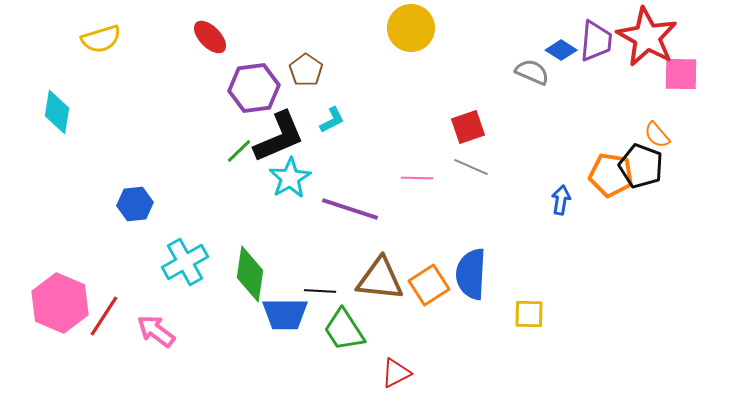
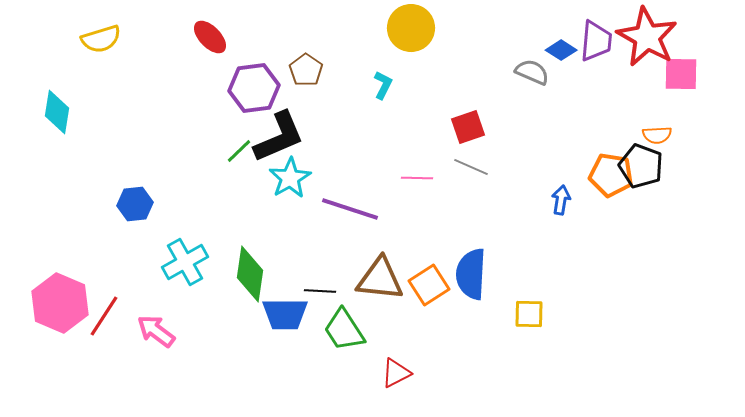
cyan L-shape: moved 51 px right, 35 px up; rotated 36 degrees counterclockwise
orange semicircle: rotated 52 degrees counterclockwise
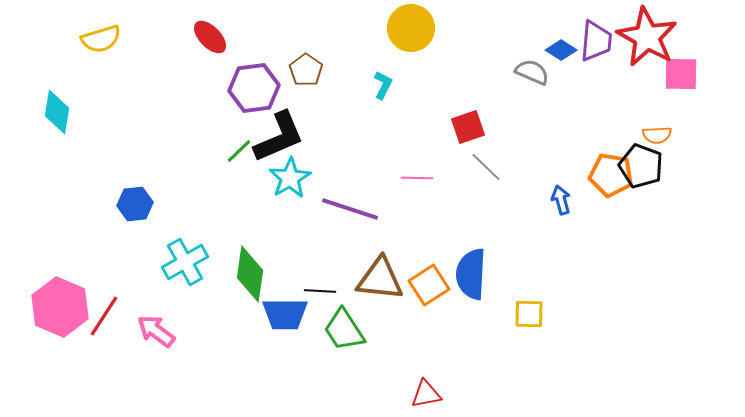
gray line: moved 15 px right; rotated 20 degrees clockwise
blue arrow: rotated 24 degrees counterclockwise
pink hexagon: moved 4 px down
red triangle: moved 30 px right, 21 px down; rotated 16 degrees clockwise
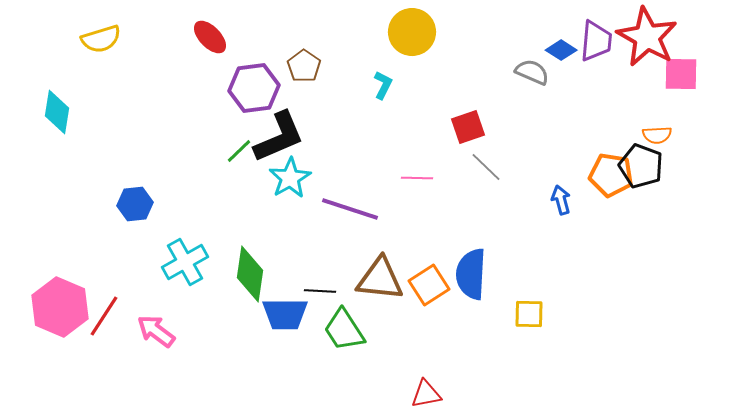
yellow circle: moved 1 px right, 4 px down
brown pentagon: moved 2 px left, 4 px up
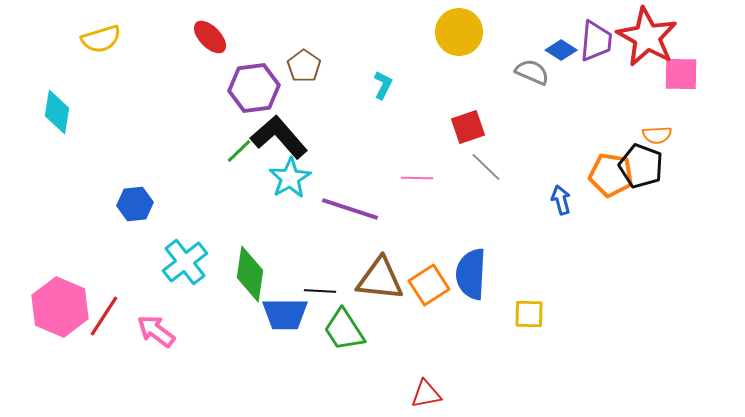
yellow circle: moved 47 px right
black L-shape: rotated 108 degrees counterclockwise
cyan cross: rotated 9 degrees counterclockwise
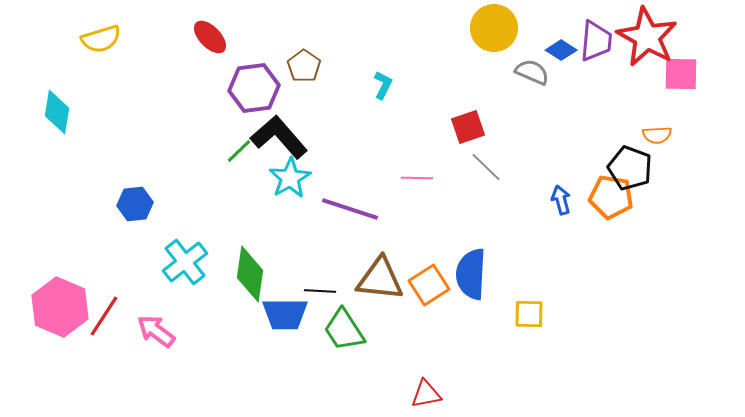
yellow circle: moved 35 px right, 4 px up
black pentagon: moved 11 px left, 2 px down
orange pentagon: moved 22 px down
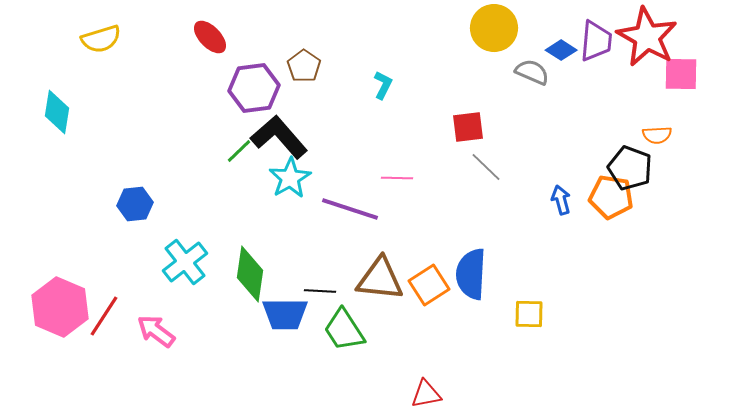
red square: rotated 12 degrees clockwise
pink line: moved 20 px left
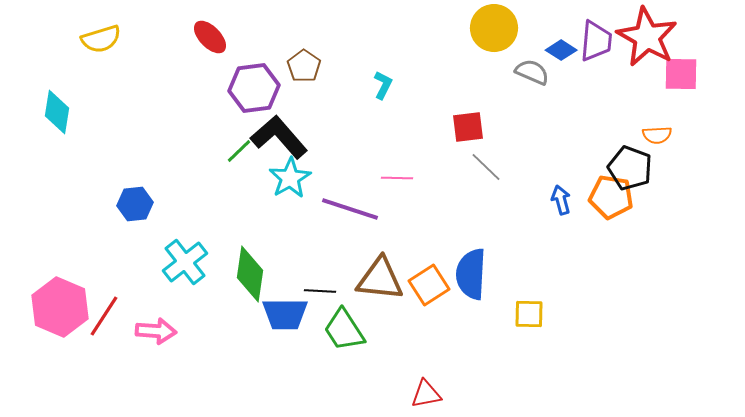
pink arrow: rotated 147 degrees clockwise
